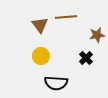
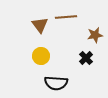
brown star: moved 2 px left
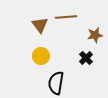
black semicircle: rotated 95 degrees clockwise
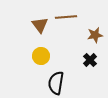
black cross: moved 4 px right, 2 px down
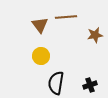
black cross: moved 25 px down; rotated 24 degrees clockwise
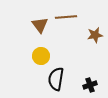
black semicircle: moved 4 px up
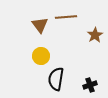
brown star: rotated 21 degrees counterclockwise
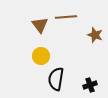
brown star: rotated 21 degrees counterclockwise
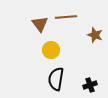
brown triangle: moved 1 px up
yellow circle: moved 10 px right, 6 px up
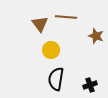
brown line: rotated 10 degrees clockwise
brown star: moved 1 px right, 1 px down
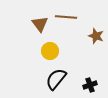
yellow circle: moved 1 px left, 1 px down
black semicircle: rotated 30 degrees clockwise
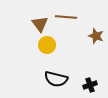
yellow circle: moved 3 px left, 6 px up
black semicircle: rotated 115 degrees counterclockwise
